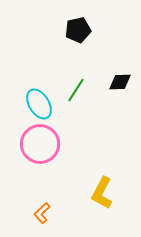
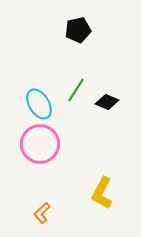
black diamond: moved 13 px left, 20 px down; rotated 25 degrees clockwise
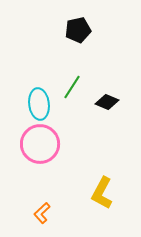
green line: moved 4 px left, 3 px up
cyan ellipse: rotated 24 degrees clockwise
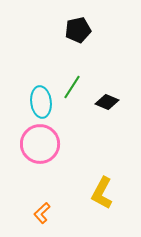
cyan ellipse: moved 2 px right, 2 px up
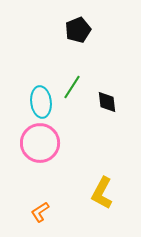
black pentagon: rotated 10 degrees counterclockwise
black diamond: rotated 60 degrees clockwise
pink circle: moved 1 px up
orange L-shape: moved 2 px left, 1 px up; rotated 10 degrees clockwise
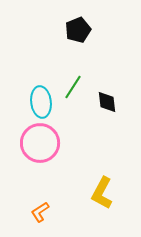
green line: moved 1 px right
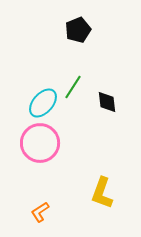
cyan ellipse: moved 2 px right, 1 px down; rotated 48 degrees clockwise
yellow L-shape: rotated 8 degrees counterclockwise
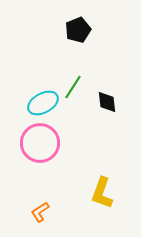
cyan ellipse: rotated 20 degrees clockwise
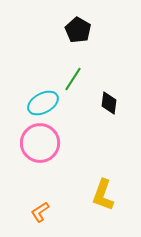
black pentagon: rotated 20 degrees counterclockwise
green line: moved 8 px up
black diamond: moved 2 px right, 1 px down; rotated 15 degrees clockwise
yellow L-shape: moved 1 px right, 2 px down
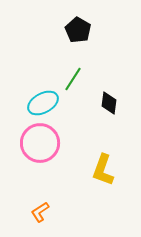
yellow L-shape: moved 25 px up
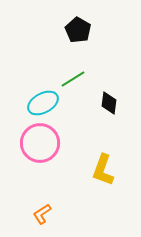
green line: rotated 25 degrees clockwise
orange L-shape: moved 2 px right, 2 px down
